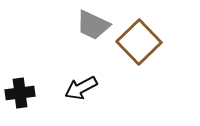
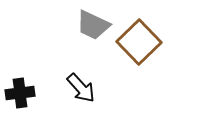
black arrow: rotated 104 degrees counterclockwise
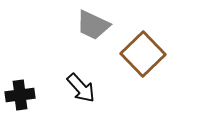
brown square: moved 4 px right, 12 px down
black cross: moved 2 px down
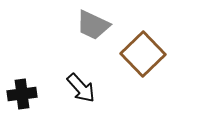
black cross: moved 2 px right, 1 px up
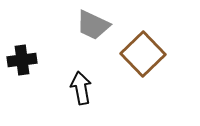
black arrow: rotated 148 degrees counterclockwise
black cross: moved 34 px up
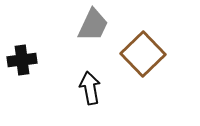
gray trapezoid: rotated 90 degrees counterclockwise
black arrow: moved 9 px right
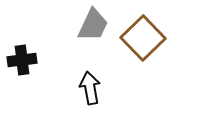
brown square: moved 16 px up
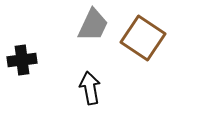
brown square: rotated 12 degrees counterclockwise
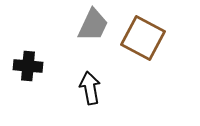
brown square: rotated 6 degrees counterclockwise
black cross: moved 6 px right, 6 px down; rotated 12 degrees clockwise
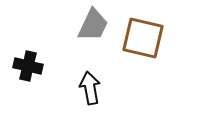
brown square: rotated 15 degrees counterclockwise
black cross: rotated 8 degrees clockwise
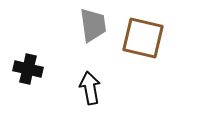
gray trapezoid: rotated 33 degrees counterclockwise
black cross: moved 3 px down
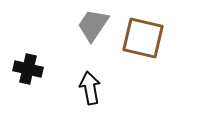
gray trapezoid: rotated 138 degrees counterclockwise
